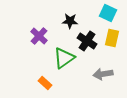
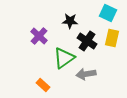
gray arrow: moved 17 px left
orange rectangle: moved 2 px left, 2 px down
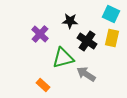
cyan square: moved 3 px right, 1 px down
purple cross: moved 1 px right, 2 px up
green triangle: moved 1 px left; rotated 20 degrees clockwise
gray arrow: rotated 42 degrees clockwise
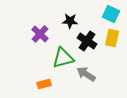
orange rectangle: moved 1 px right, 1 px up; rotated 56 degrees counterclockwise
